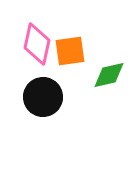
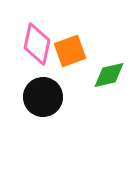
orange square: rotated 12 degrees counterclockwise
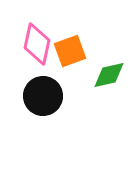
black circle: moved 1 px up
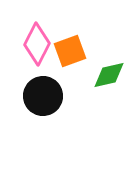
pink diamond: rotated 15 degrees clockwise
